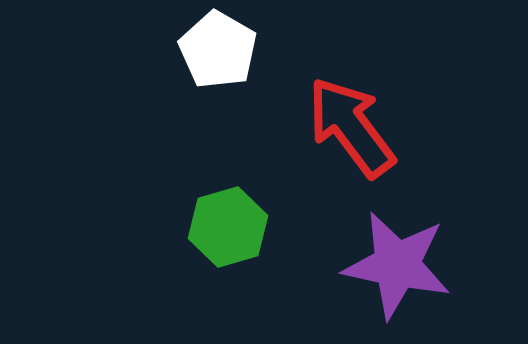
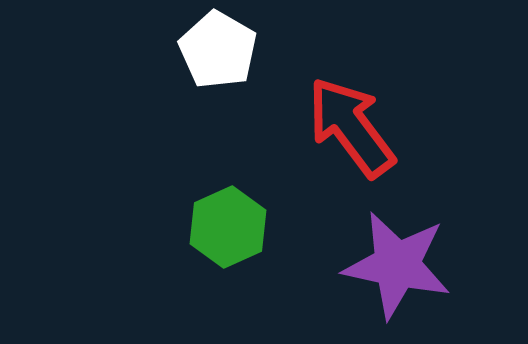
green hexagon: rotated 8 degrees counterclockwise
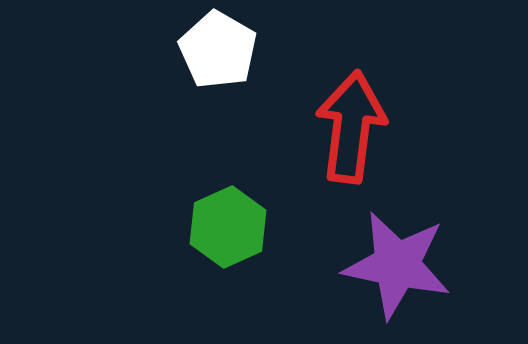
red arrow: rotated 44 degrees clockwise
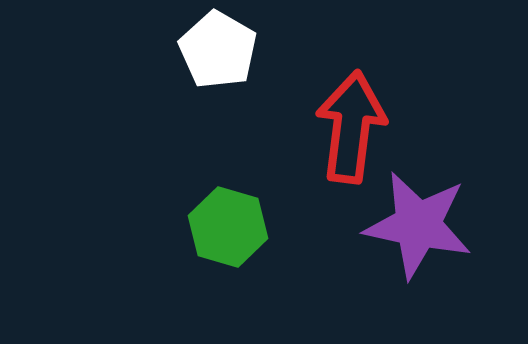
green hexagon: rotated 20 degrees counterclockwise
purple star: moved 21 px right, 40 px up
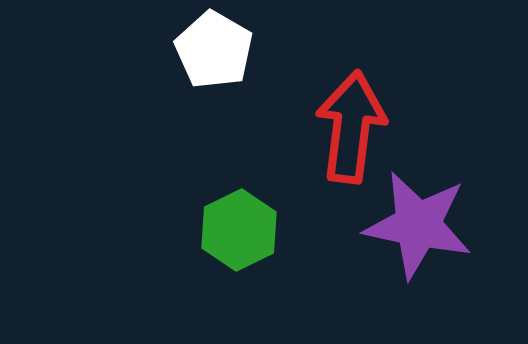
white pentagon: moved 4 px left
green hexagon: moved 11 px right, 3 px down; rotated 18 degrees clockwise
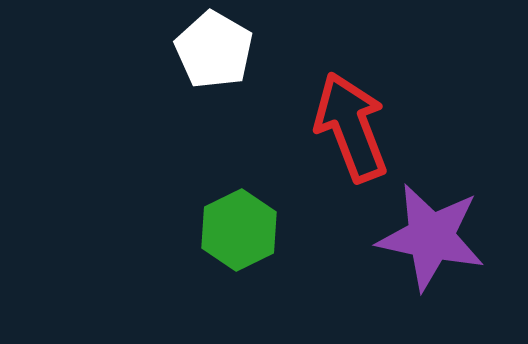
red arrow: rotated 28 degrees counterclockwise
purple star: moved 13 px right, 12 px down
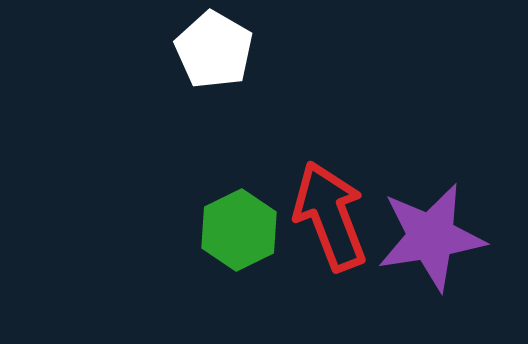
red arrow: moved 21 px left, 89 px down
purple star: rotated 21 degrees counterclockwise
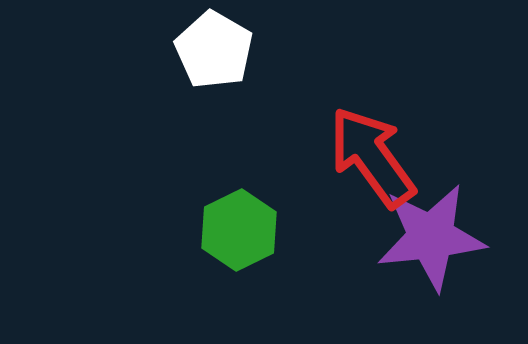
red arrow: moved 42 px right, 59 px up; rotated 15 degrees counterclockwise
purple star: rotated 3 degrees clockwise
